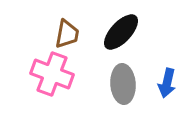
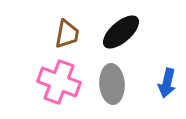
black ellipse: rotated 6 degrees clockwise
pink cross: moved 7 px right, 8 px down
gray ellipse: moved 11 px left
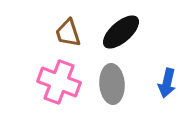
brown trapezoid: moved 1 px right, 1 px up; rotated 152 degrees clockwise
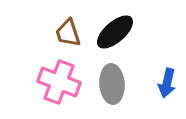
black ellipse: moved 6 px left
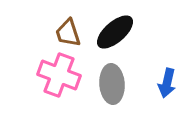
pink cross: moved 7 px up
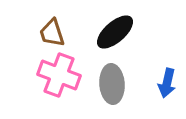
brown trapezoid: moved 16 px left
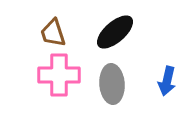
brown trapezoid: moved 1 px right
pink cross: rotated 21 degrees counterclockwise
blue arrow: moved 2 px up
